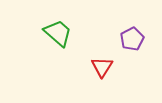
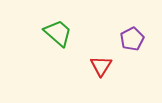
red triangle: moved 1 px left, 1 px up
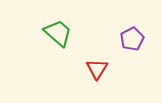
red triangle: moved 4 px left, 3 px down
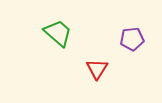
purple pentagon: rotated 20 degrees clockwise
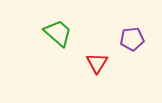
red triangle: moved 6 px up
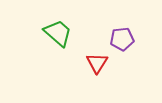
purple pentagon: moved 10 px left
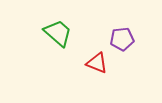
red triangle: rotated 40 degrees counterclockwise
